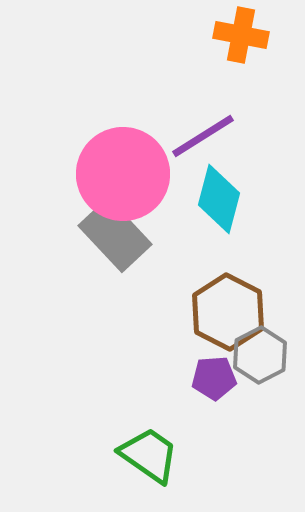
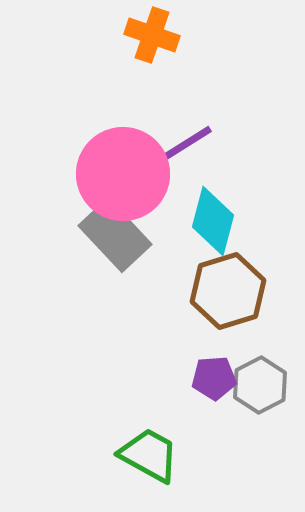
orange cross: moved 89 px left; rotated 8 degrees clockwise
purple line: moved 22 px left, 11 px down
cyan diamond: moved 6 px left, 22 px down
brown hexagon: moved 21 px up; rotated 16 degrees clockwise
gray hexagon: moved 30 px down
green trapezoid: rotated 6 degrees counterclockwise
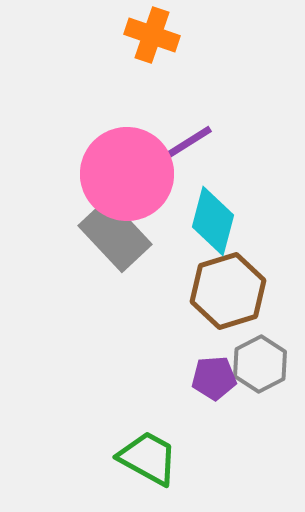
pink circle: moved 4 px right
gray hexagon: moved 21 px up
green trapezoid: moved 1 px left, 3 px down
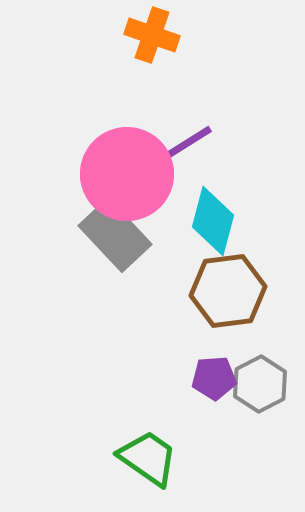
brown hexagon: rotated 10 degrees clockwise
gray hexagon: moved 20 px down
green trapezoid: rotated 6 degrees clockwise
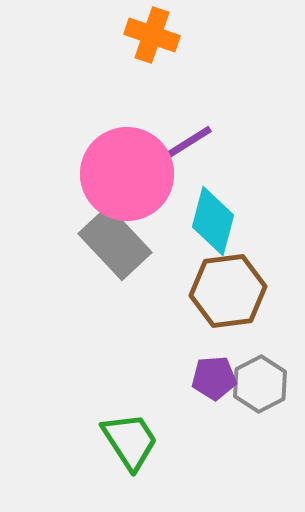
gray rectangle: moved 8 px down
green trapezoid: moved 18 px left, 17 px up; rotated 22 degrees clockwise
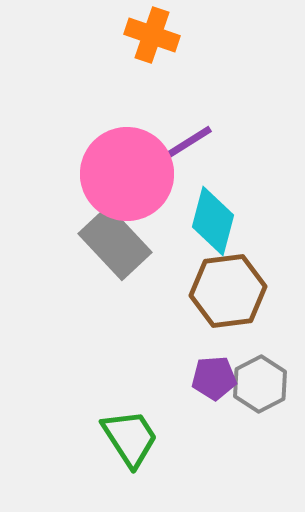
green trapezoid: moved 3 px up
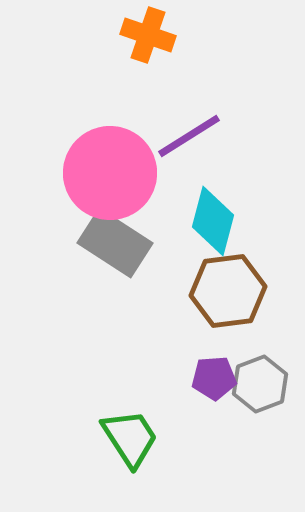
orange cross: moved 4 px left
purple line: moved 8 px right, 11 px up
pink circle: moved 17 px left, 1 px up
gray rectangle: rotated 14 degrees counterclockwise
gray hexagon: rotated 6 degrees clockwise
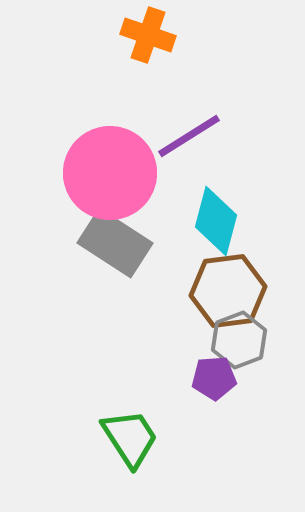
cyan diamond: moved 3 px right
gray hexagon: moved 21 px left, 44 px up
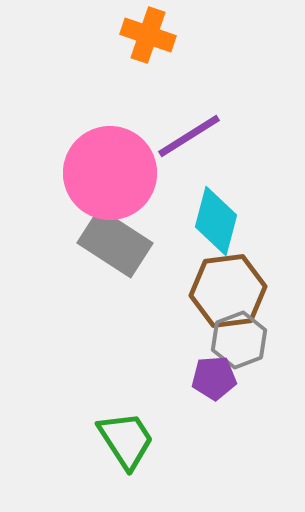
green trapezoid: moved 4 px left, 2 px down
